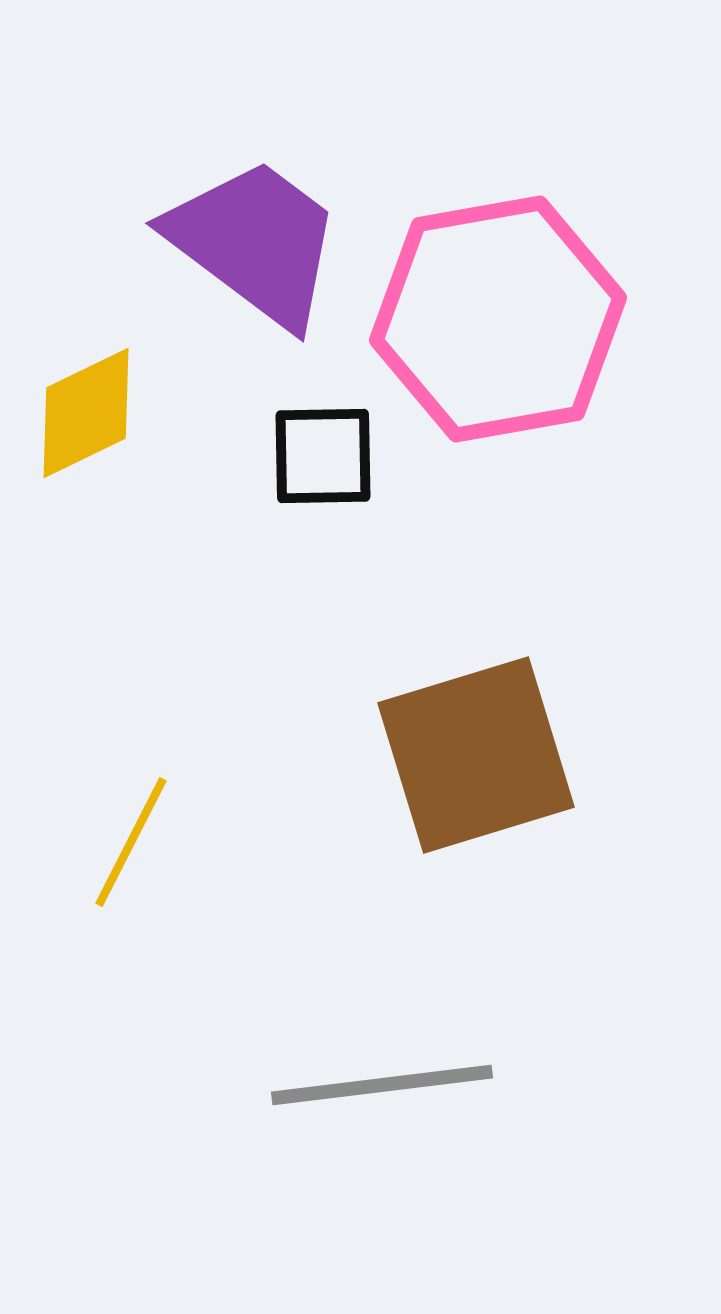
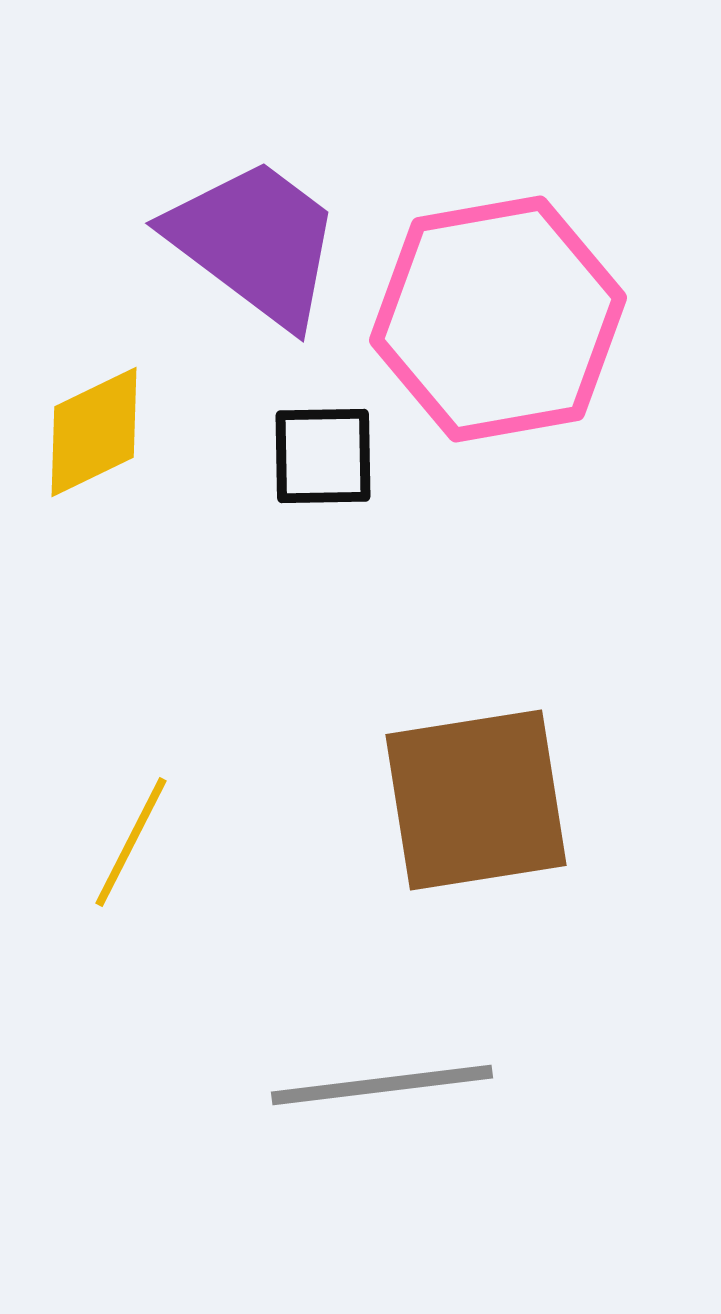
yellow diamond: moved 8 px right, 19 px down
brown square: moved 45 px down; rotated 8 degrees clockwise
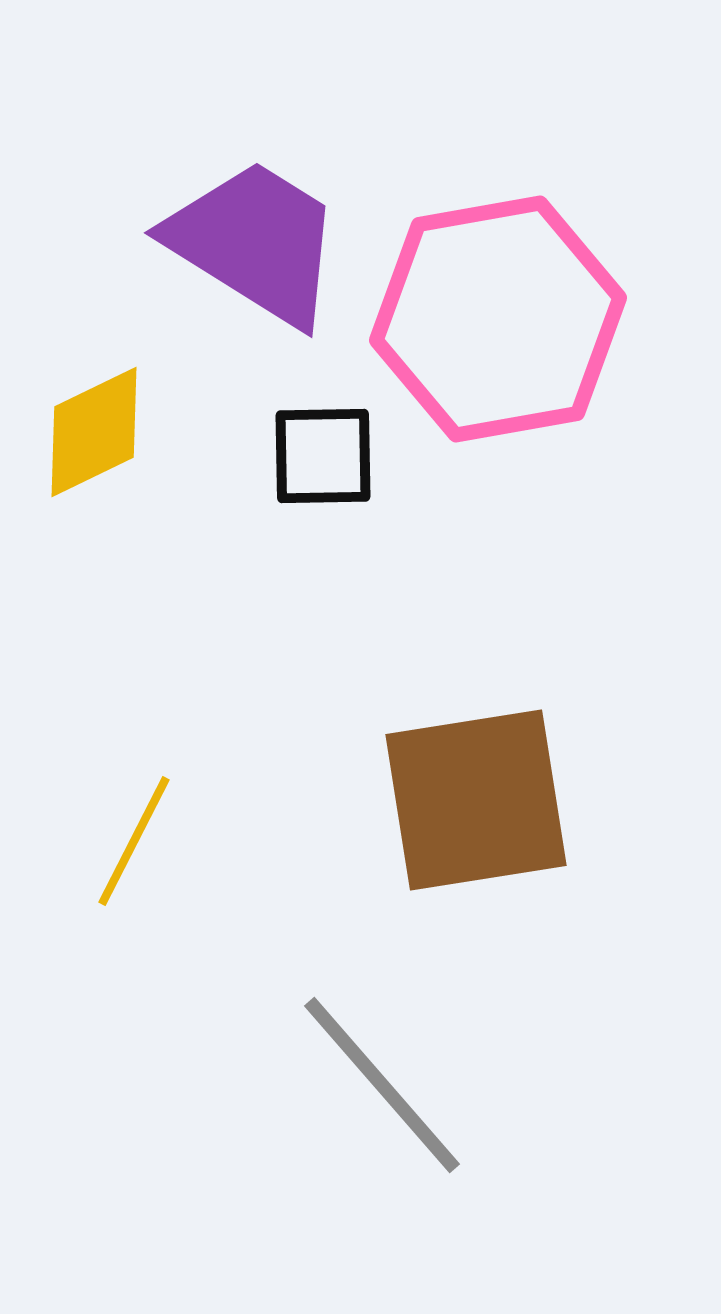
purple trapezoid: rotated 5 degrees counterclockwise
yellow line: moved 3 px right, 1 px up
gray line: rotated 56 degrees clockwise
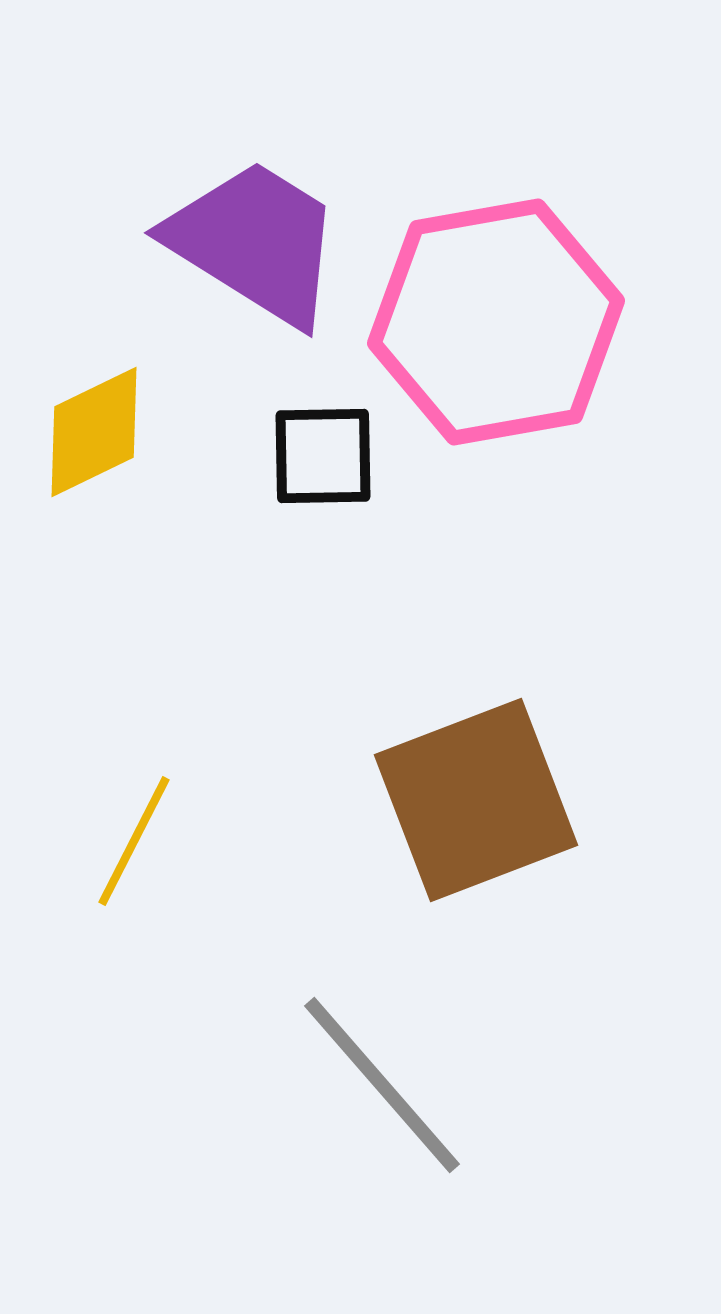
pink hexagon: moved 2 px left, 3 px down
brown square: rotated 12 degrees counterclockwise
